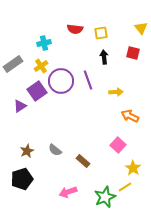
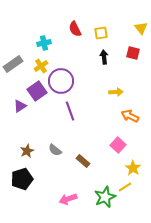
red semicircle: rotated 56 degrees clockwise
purple line: moved 18 px left, 31 px down
pink arrow: moved 7 px down
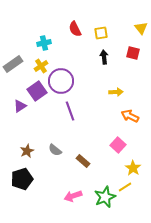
pink arrow: moved 5 px right, 3 px up
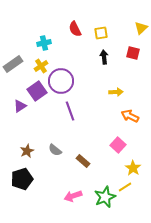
yellow triangle: rotated 24 degrees clockwise
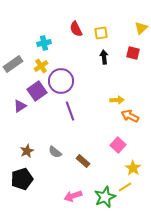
red semicircle: moved 1 px right
yellow arrow: moved 1 px right, 8 px down
gray semicircle: moved 2 px down
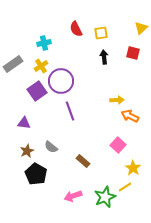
purple triangle: moved 4 px right, 17 px down; rotated 40 degrees clockwise
gray semicircle: moved 4 px left, 5 px up
black pentagon: moved 14 px right, 5 px up; rotated 25 degrees counterclockwise
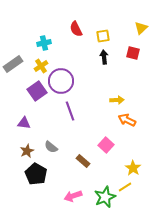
yellow square: moved 2 px right, 3 px down
orange arrow: moved 3 px left, 4 px down
pink square: moved 12 px left
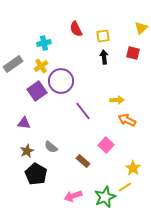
purple line: moved 13 px right; rotated 18 degrees counterclockwise
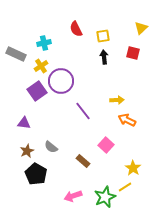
gray rectangle: moved 3 px right, 10 px up; rotated 60 degrees clockwise
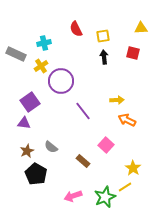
yellow triangle: rotated 40 degrees clockwise
purple square: moved 7 px left, 11 px down
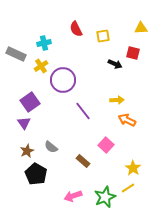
black arrow: moved 11 px right, 7 px down; rotated 120 degrees clockwise
purple circle: moved 2 px right, 1 px up
purple triangle: rotated 48 degrees clockwise
yellow line: moved 3 px right, 1 px down
